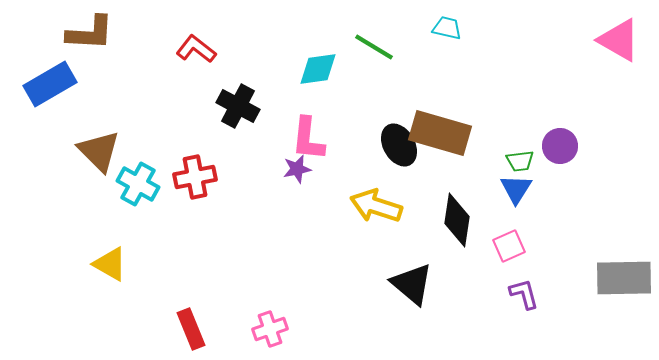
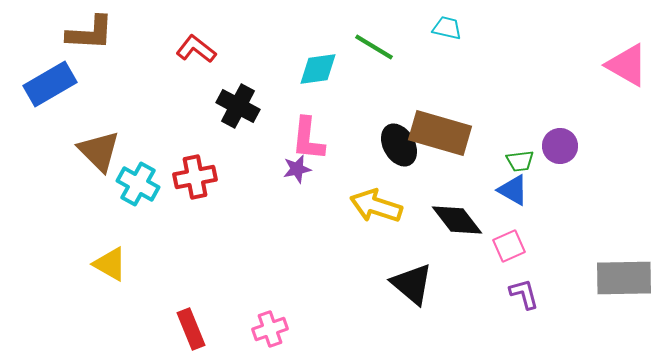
pink triangle: moved 8 px right, 25 px down
blue triangle: moved 3 px left, 1 px down; rotated 32 degrees counterclockwise
black diamond: rotated 46 degrees counterclockwise
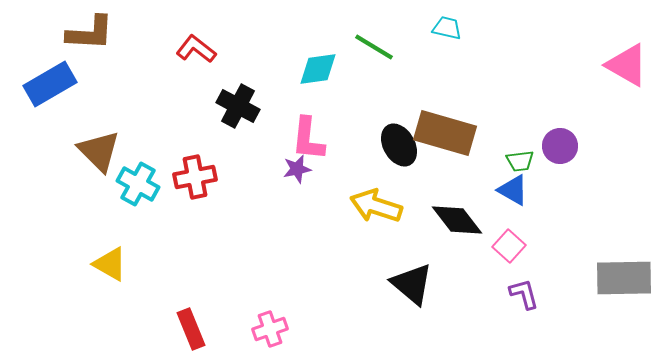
brown rectangle: moved 5 px right
pink square: rotated 24 degrees counterclockwise
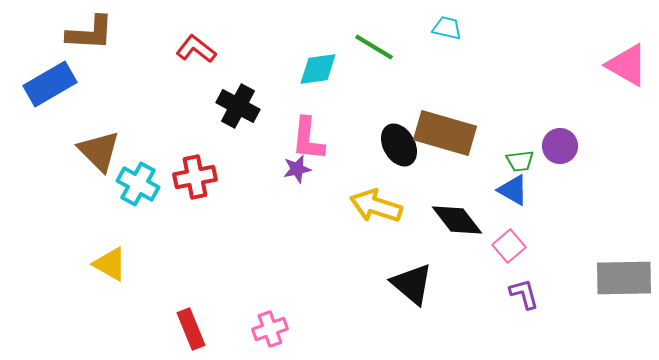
pink square: rotated 8 degrees clockwise
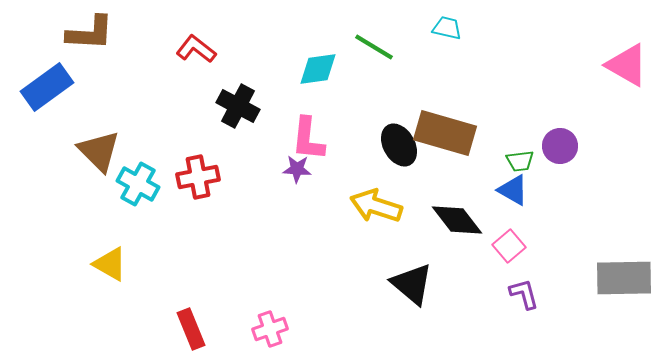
blue rectangle: moved 3 px left, 3 px down; rotated 6 degrees counterclockwise
purple star: rotated 16 degrees clockwise
red cross: moved 3 px right
